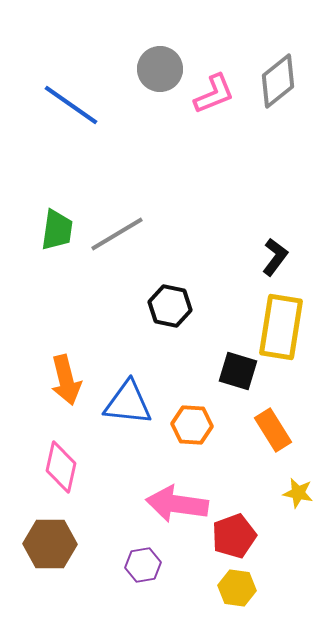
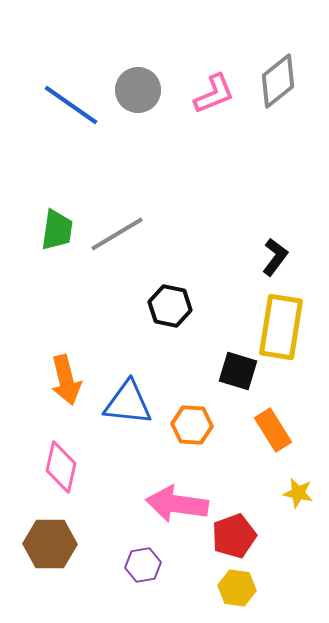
gray circle: moved 22 px left, 21 px down
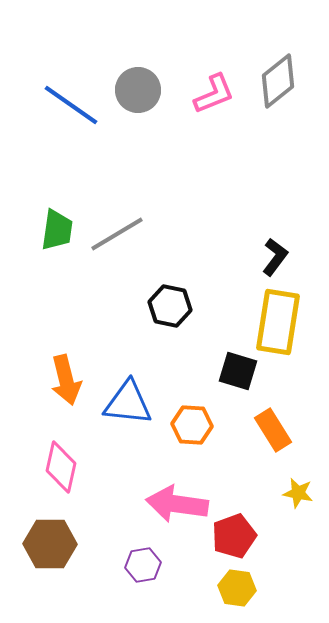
yellow rectangle: moved 3 px left, 5 px up
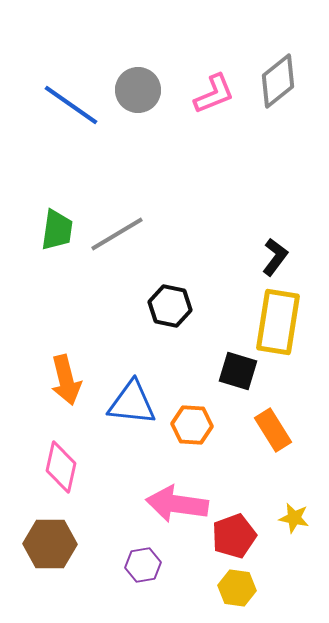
blue triangle: moved 4 px right
yellow star: moved 4 px left, 25 px down
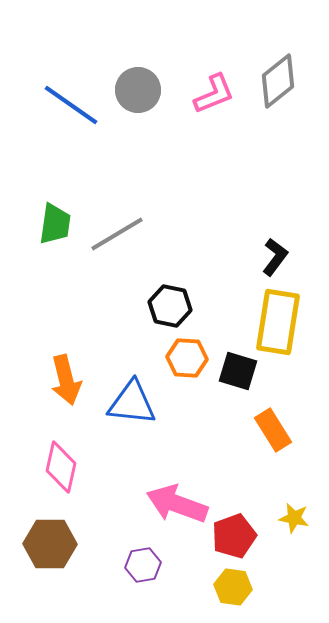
green trapezoid: moved 2 px left, 6 px up
orange hexagon: moved 5 px left, 67 px up
pink arrow: rotated 12 degrees clockwise
yellow hexagon: moved 4 px left, 1 px up
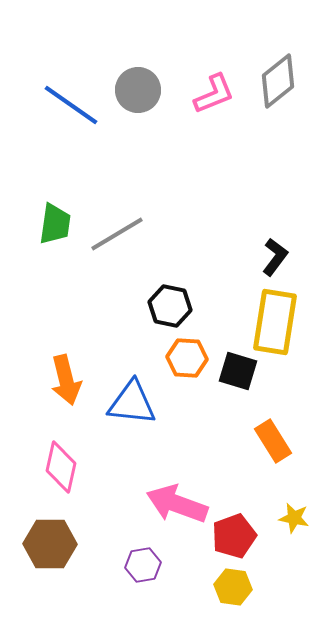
yellow rectangle: moved 3 px left
orange rectangle: moved 11 px down
